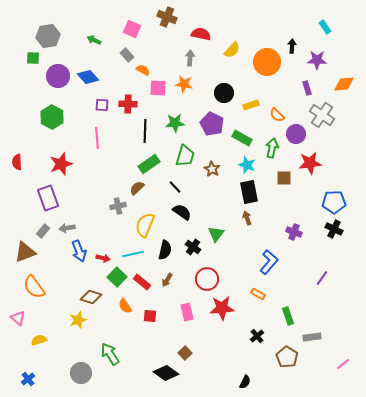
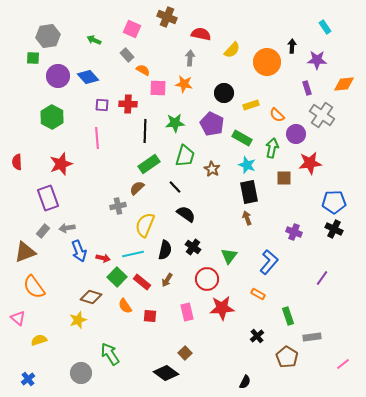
black semicircle at (182, 212): moved 4 px right, 2 px down
green triangle at (216, 234): moved 13 px right, 22 px down
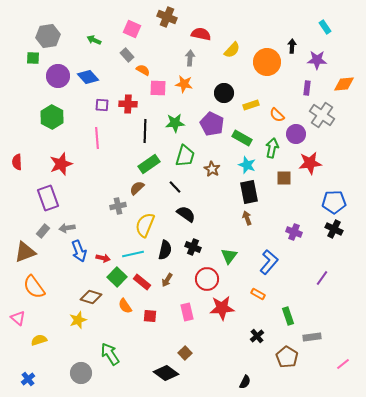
purple rectangle at (307, 88): rotated 24 degrees clockwise
black cross at (193, 247): rotated 14 degrees counterclockwise
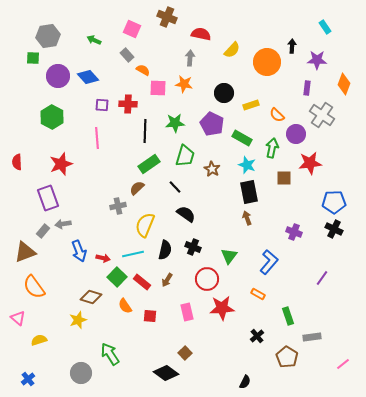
orange diamond at (344, 84): rotated 65 degrees counterclockwise
gray arrow at (67, 228): moved 4 px left, 4 px up
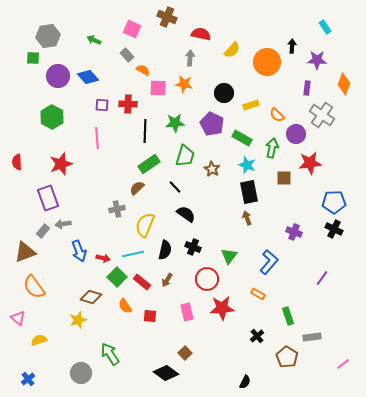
gray cross at (118, 206): moved 1 px left, 3 px down
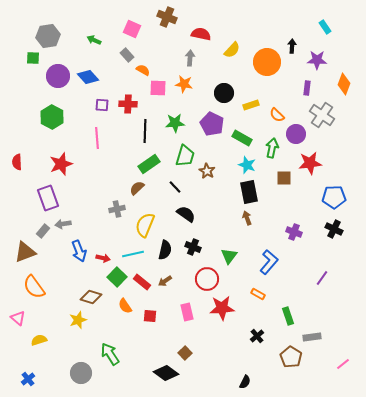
brown star at (212, 169): moved 5 px left, 2 px down
blue pentagon at (334, 202): moved 5 px up
brown arrow at (167, 280): moved 2 px left, 1 px down; rotated 24 degrees clockwise
brown pentagon at (287, 357): moved 4 px right
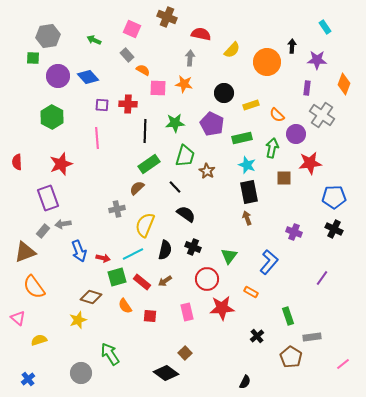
green rectangle at (242, 138): rotated 42 degrees counterclockwise
cyan line at (133, 254): rotated 15 degrees counterclockwise
green square at (117, 277): rotated 30 degrees clockwise
orange rectangle at (258, 294): moved 7 px left, 2 px up
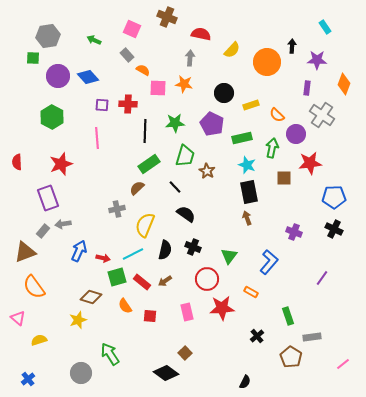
blue arrow at (79, 251): rotated 135 degrees counterclockwise
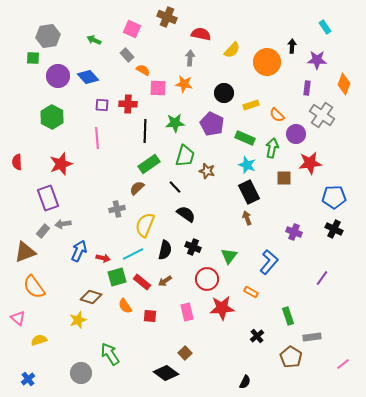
green rectangle at (242, 138): moved 3 px right; rotated 36 degrees clockwise
brown star at (207, 171): rotated 14 degrees counterclockwise
black rectangle at (249, 192): rotated 15 degrees counterclockwise
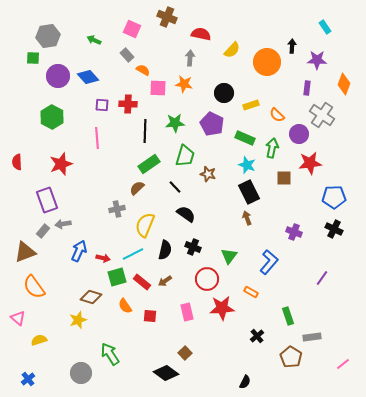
purple circle at (296, 134): moved 3 px right
brown star at (207, 171): moved 1 px right, 3 px down
purple rectangle at (48, 198): moved 1 px left, 2 px down
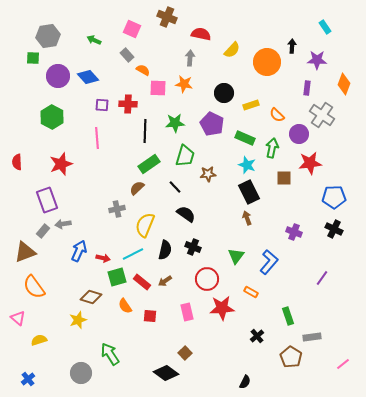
brown star at (208, 174): rotated 21 degrees counterclockwise
green triangle at (229, 256): moved 7 px right
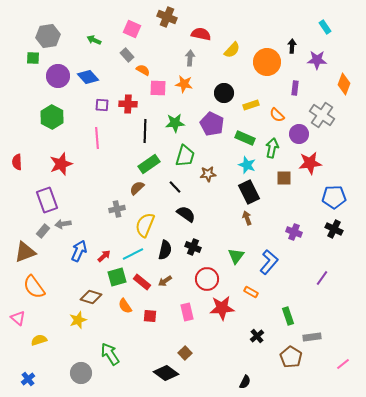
purple rectangle at (307, 88): moved 12 px left
red arrow at (103, 258): moved 1 px right, 2 px up; rotated 56 degrees counterclockwise
